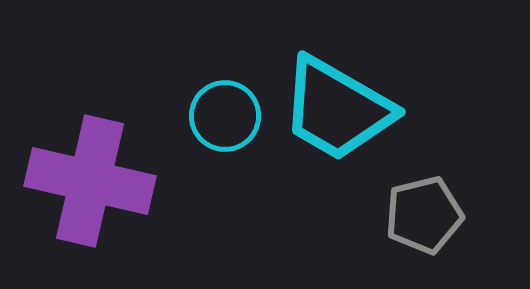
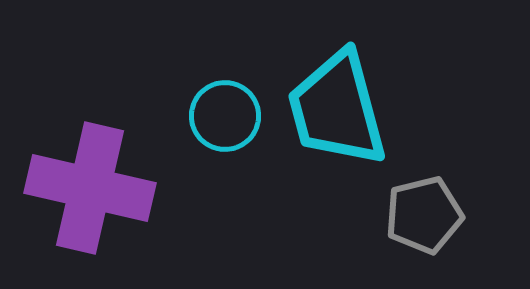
cyan trapezoid: rotated 45 degrees clockwise
purple cross: moved 7 px down
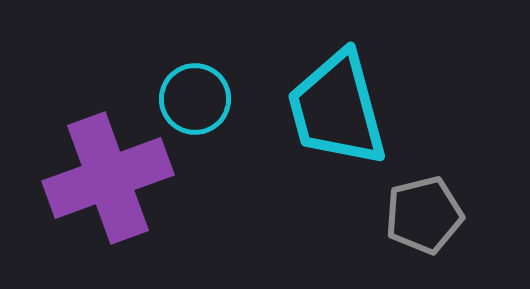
cyan circle: moved 30 px left, 17 px up
purple cross: moved 18 px right, 10 px up; rotated 33 degrees counterclockwise
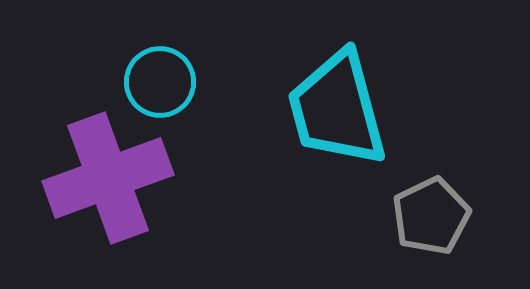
cyan circle: moved 35 px left, 17 px up
gray pentagon: moved 7 px right, 1 px down; rotated 12 degrees counterclockwise
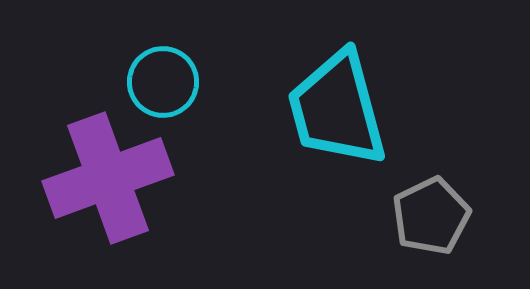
cyan circle: moved 3 px right
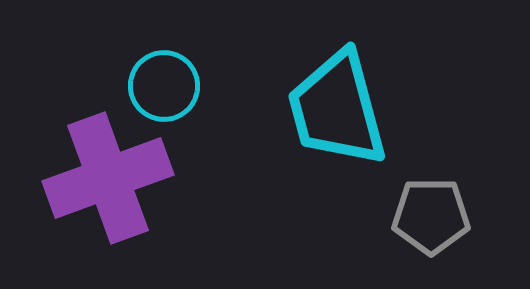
cyan circle: moved 1 px right, 4 px down
gray pentagon: rotated 26 degrees clockwise
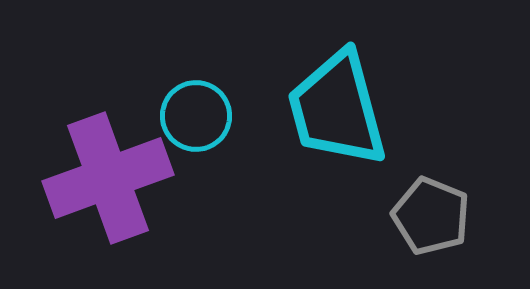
cyan circle: moved 32 px right, 30 px down
gray pentagon: rotated 22 degrees clockwise
